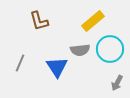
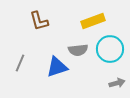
yellow rectangle: rotated 20 degrees clockwise
gray semicircle: moved 2 px left
blue triangle: rotated 45 degrees clockwise
gray arrow: rotated 133 degrees counterclockwise
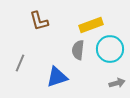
yellow rectangle: moved 2 px left, 4 px down
gray semicircle: rotated 102 degrees clockwise
blue triangle: moved 10 px down
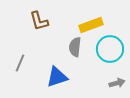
gray semicircle: moved 3 px left, 3 px up
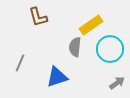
brown L-shape: moved 1 px left, 4 px up
yellow rectangle: rotated 15 degrees counterclockwise
gray arrow: rotated 21 degrees counterclockwise
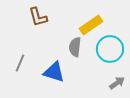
blue triangle: moved 3 px left, 5 px up; rotated 35 degrees clockwise
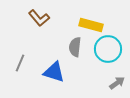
brown L-shape: moved 1 px right, 1 px down; rotated 25 degrees counterclockwise
yellow rectangle: rotated 50 degrees clockwise
cyan circle: moved 2 px left
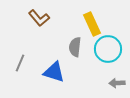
yellow rectangle: moved 1 px right, 1 px up; rotated 50 degrees clockwise
gray arrow: rotated 147 degrees counterclockwise
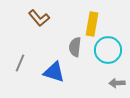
yellow rectangle: rotated 35 degrees clockwise
cyan circle: moved 1 px down
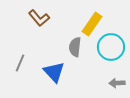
yellow rectangle: rotated 25 degrees clockwise
cyan circle: moved 3 px right, 3 px up
blue triangle: rotated 30 degrees clockwise
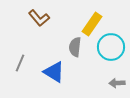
blue triangle: rotated 15 degrees counterclockwise
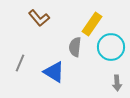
gray arrow: rotated 91 degrees counterclockwise
